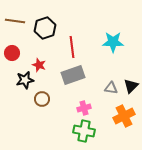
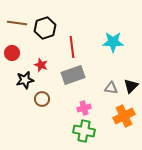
brown line: moved 2 px right, 2 px down
red star: moved 2 px right
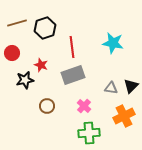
brown line: rotated 24 degrees counterclockwise
cyan star: moved 1 px down; rotated 10 degrees clockwise
brown circle: moved 5 px right, 7 px down
pink cross: moved 2 px up; rotated 32 degrees counterclockwise
green cross: moved 5 px right, 2 px down; rotated 15 degrees counterclockwise
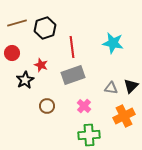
black star: rotated 18 degrees counterclockwise
green cross: moved 2 px down
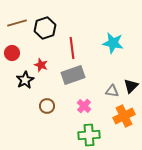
red line: moved 1 px down
gray triangle: moved 1 px right, 3 px down
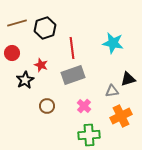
black triangle: moved 3 px left, 7 px up; rotated 28 degrees clockwise
gray triangle: rotated 16 degrees counterclockwise
orange cross: moved 3 px left
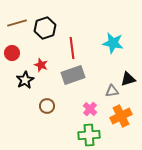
pink cross: moved 6 px right, 3 px down
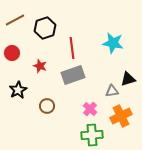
brown line: moved 2 px left, 3 px up; rotated 12 degrees counterclockwise
red star: moved 1 px left, 1 px down
black star: moved 7 px left, 10 px down
green cross: moved 3 px right
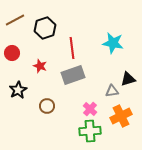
green cross: moved 2 px left, 4 px up
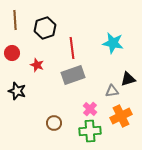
brown line: rotated 66 degrees counterclockwise
red star: moved 3 px left, 1 px up
black star: moved 1 px left, 1 px down; rotated 24 degrees counterclockwise
brown circle: moved 7 px right, 17 px down
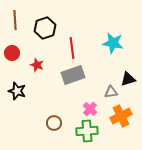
gray triangle: moved 1 px left, 1 px down
green cross: moved 3 px left
